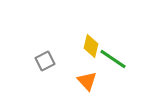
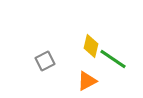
orange triangle: rotated 45 degrees clockwise
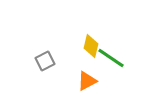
green line: moved 2 px left, 1 px up
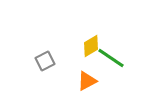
yellow diamond: rotated 45 degrees clockwise
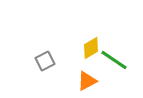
yellow diamond: moved 2 px down
green line: moved 3 px right, 2 px down
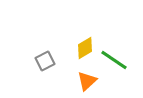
yellow diamond: moved 6 px left
orange triangle: rotated 15 degrees counterclockwise
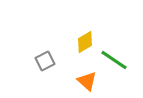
yellow diamond: moved 6 px up
orange triangle: rotated 35 degrees counterclockwise
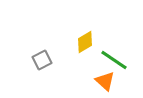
gray square: moved 3 px left, 1 px up
orange triangle: moved 18 px right
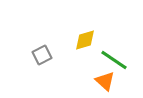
yellow diamond: moved 2 px up; rotated 15 degrees clockwise
gray square: moved 5 px up
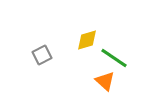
yellow diamond: moved 2 px right
green line: moved 2 px up
